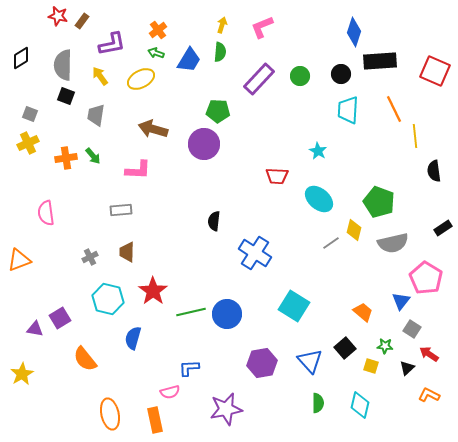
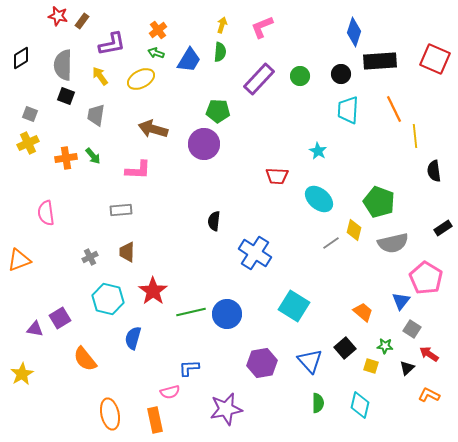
red square at (435, 71): moved 12 px up
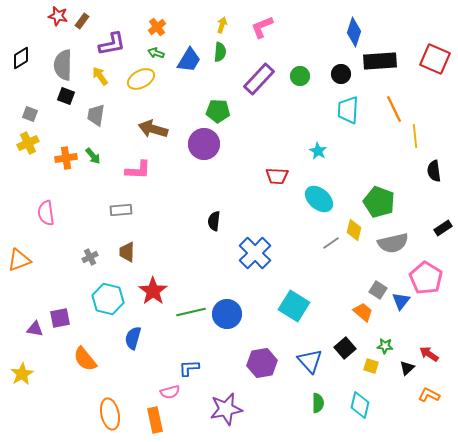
orange cross at (158, 30): moved 1 px left, 3 px up
blue cross at (255, 253): rotated 12 degrees clockwise
purple square at (60, 318): rotated 20 degrees clockwise
gray square at (412, 329): moved 34 px left, 39 px up
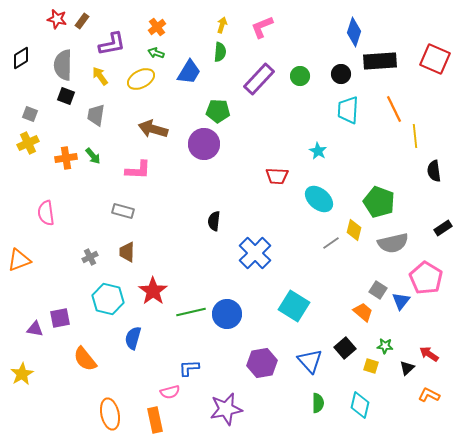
red star at (58, 16): moved 1 px left, 3 px down
blue trapezoid at (189, 60): moved 12 px down
gray rectangle at (121, 210): moved 2 px right, 1 px down; rotated 20 degrees clockwise
